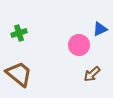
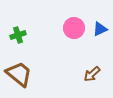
green cross: moved 1 px left, 2 px down
pink circle: moved 5 px left, 17 px up
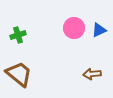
blue triangle: moved 1 px left, 1 px down
brown arrow: rotated 36 degrees clockwise
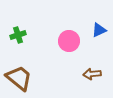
pink circle: moved 5 px left, 13 px down
brown trapezoid: moved 4 px down
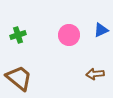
blue triangle: moved 2 px right
pink circle: moved 6 px up
brown arrow: moved 3 px right
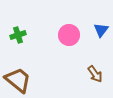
blue triangle: rotated 28 degrees counterclockwise
brown arrow: rotated 120 degrees counterclockwise
brown trapezoid: moved 1 px left, 2 px down
